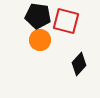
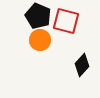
black pentagon: rotated 15 degrees clockwise
black diamond: moved 3 px right, 1 px down
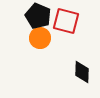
orange circle: moved 2 px up
black diamond: moved 7 px down; rotated 40 degrees counterclockwise
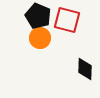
red square: moved 1 px right, 1 px up
black diamond: moved 3 px right, 3 px up
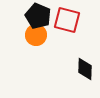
orange circle: moved 4 px left, 3 px up
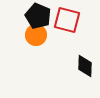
black diamond: moved 3 px up
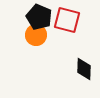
black pentagon: moved 1 px right, 1 px down
black diamond: moved 1 px left, 3 px down
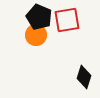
red square: rotated 24 degrees counterclockwise
black diamond: moved 8 px down; rotated 15 degrees clockwise
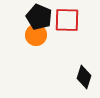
red square: rotated 12 degrees clockwise
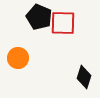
red square: moved 4 px left, 3 px down
orange circle: moved 18 px left, 23 px down
